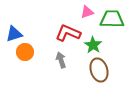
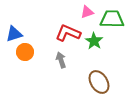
green star: moved 1 px right, 4 px up
brown ellipse: moved 12 px down; rotated 15 degrees counterclockwise
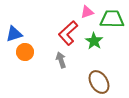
red L-shape: rotated 65 degrees counterclockwise
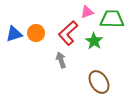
orange circle: moved 11 px right, 19 px up
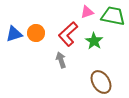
green trapezoid: moved 1 px right, 3 px up; rotated 10 degrees clockwise
red L-shape: moved 1 px down
brown ellipse: moved 2 px right
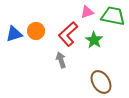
orange circle: moved 2 px up
green star: moved 1 px up
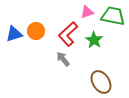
gray arrow: moved 2 px right, 1 px up; rotated 21 degrees counterclockwise
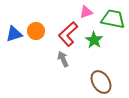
pink triangle: moved 1 px left
green trapezoid: moved 3 px down
gray arrow: rotated 14 degrees clockwise
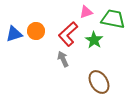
brown ellipse: moved 2 px left
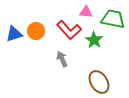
pink triangle: rotated 24 degrees clockwise
red L-shape: moved 1 px right, 4 px up; rotated 90 degrees counterclockwise
gray arrow: moved 1 px left
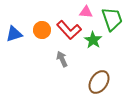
green trapezoid: moved 1 px left; rotated 60 degrees clockwise
orange circle: moved 6 px right, 1 px up
green star: moved 1 px left
brown ellipse: rotated 65 degrees clockwise
